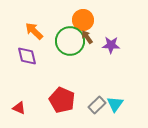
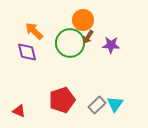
brown arrow: moved 1 px right; rotated 112 degrees counterclockwise
green circle: moved 2 px down
purple diamond: moved 4 px up
red pentagon: rotated 30 degrees clockwise
red triangle: moved 3 px down
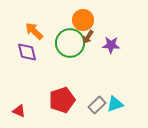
cyan triangle: rotated 36 degrees clockwise
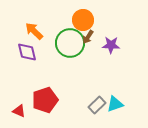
red pentagon: moved 17 px left
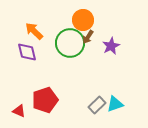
purple star: moved 1 px down; rotated 30 degrees counterclockwise
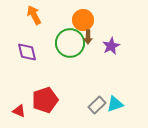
orange arrow: moved 16 px up; rotated 18 degrees clockwise
brown arrow: rotated 32 degrees counterclockwise
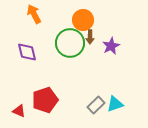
orange arrow: moved 1 px up
brown arrow: moved 2 px right
gray rectangle: moved 1 px left
